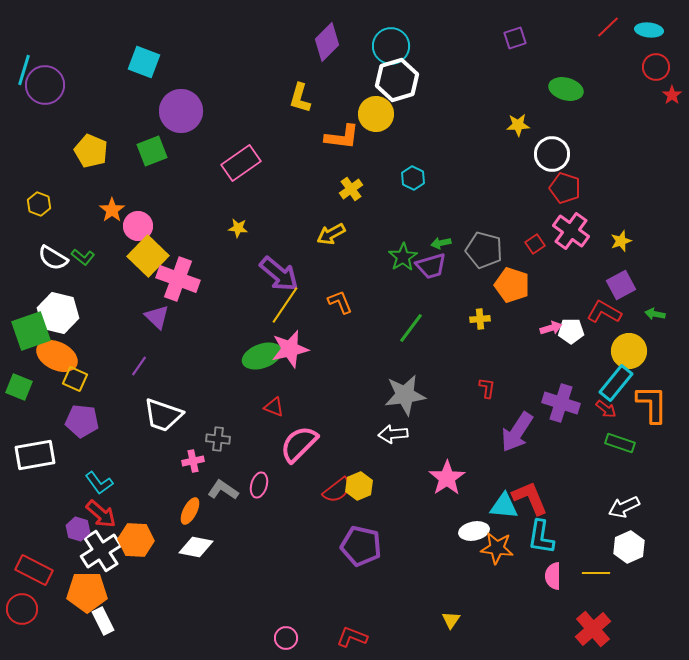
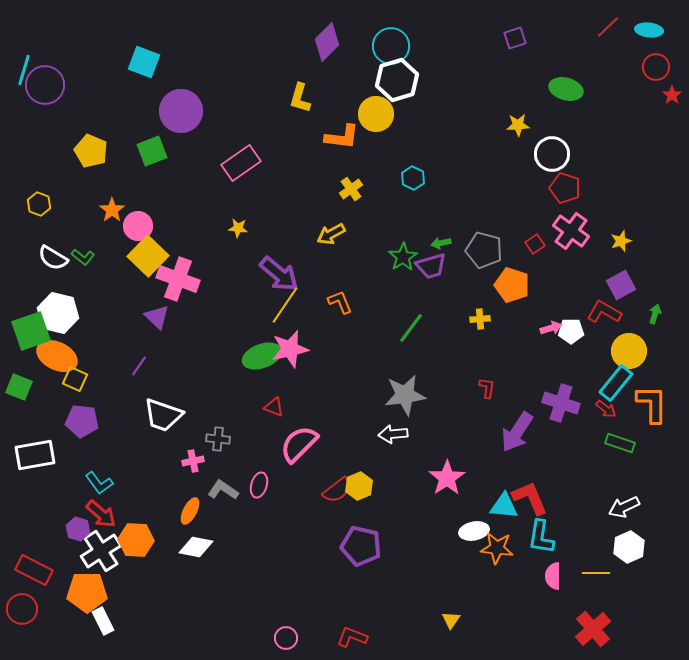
green arrow at (655, 314): rotated 96 degrees clockwise
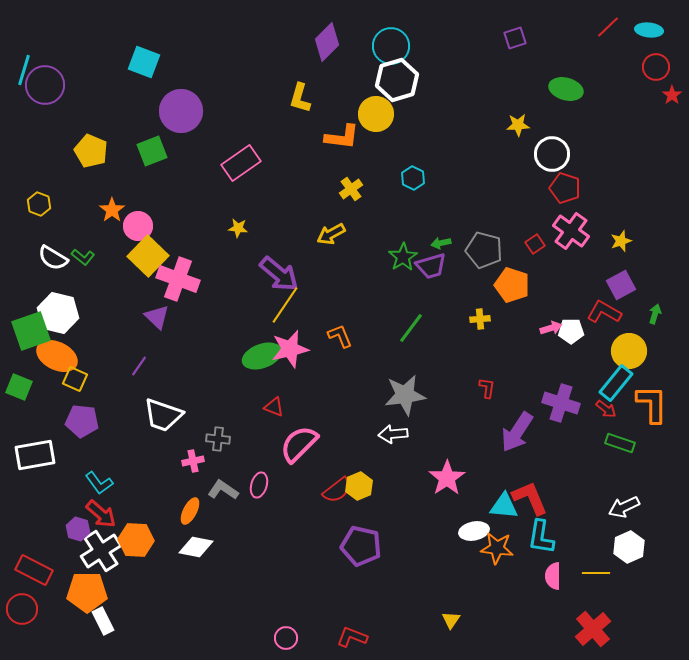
orange L-shape at (340, 302): moved 34 px down
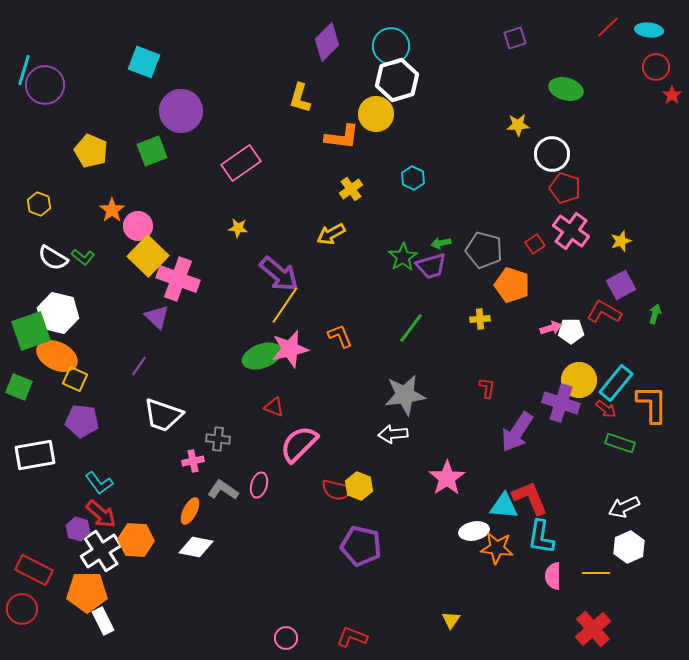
yellow circle at (629, 351): moved 50 px left, 29 px down
yellow hexagon at (359, 486): rotated 16 degrees counterclockwise
red semicircle at (337, 490): rotated 52 degrees clockwise
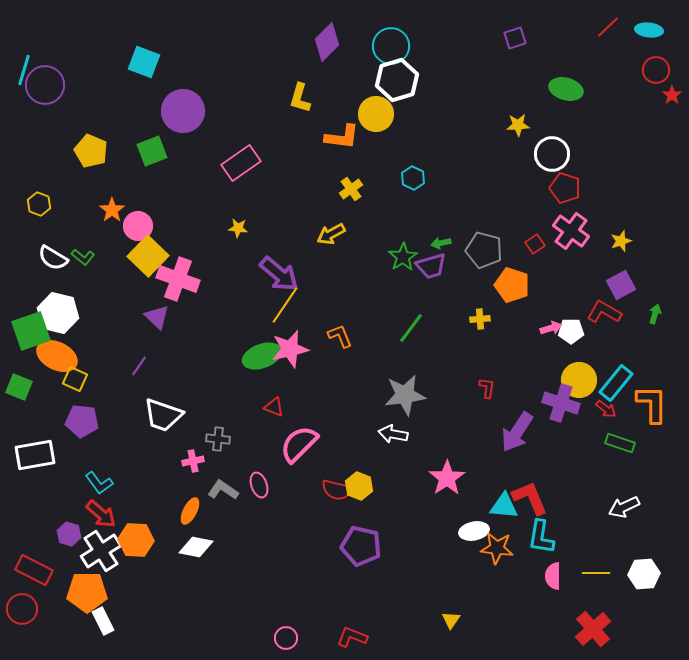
red circle at (656, 67): moved 3 px down
purple circle at (181, 111): moved 2 px right
white arrow at (393, 434): rotated 16 degrees clockwise
pink ellipse at (259, 485): rotated 35 degrees counterclockwise
purple hexagon at (78, 529): moved 9 px left, 5 px down
white hexagon at (629, 547): moved 15 px right, 27 px down; rotated 20 degrees clockwise
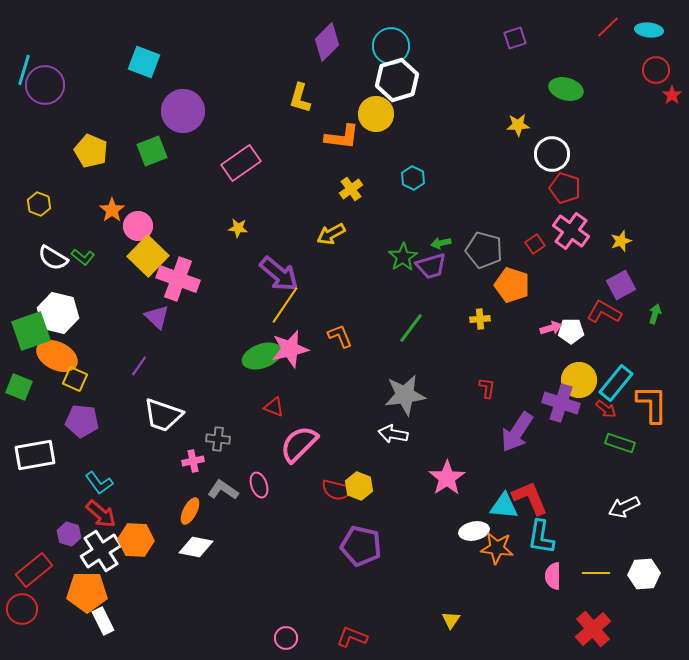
red rectangle at (34, 570): rotated 66 degrees counterclockwise
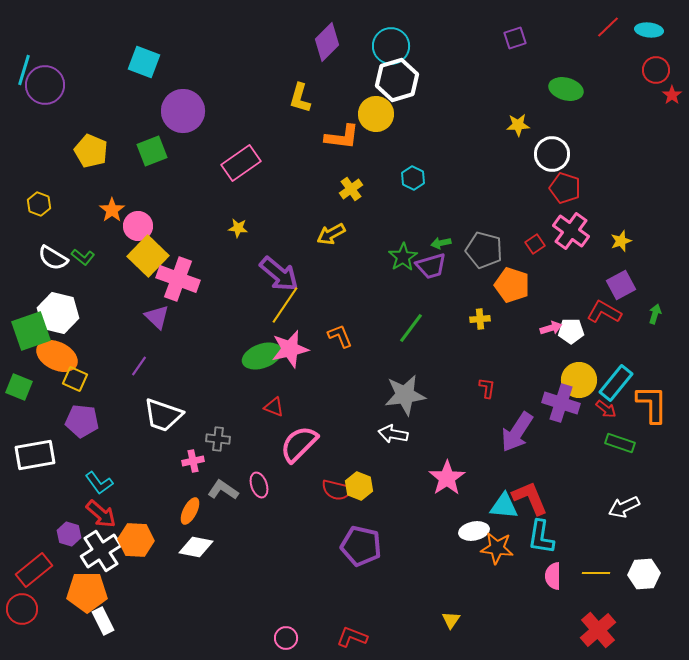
red cross at (593, 629): moved 5 px right, 1 px down
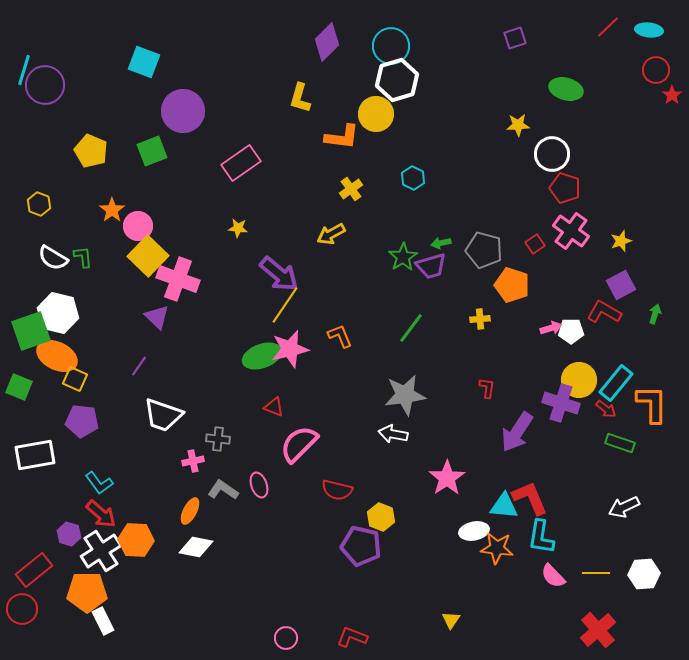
green L-shape at (83, 257): rotated 135 degrees counterclockwise
yellow hexagon at (359, 486): moved 22 px right, 31 px down
pink semicircle at (553, 576): rotated 44 degrees counterclockwise
